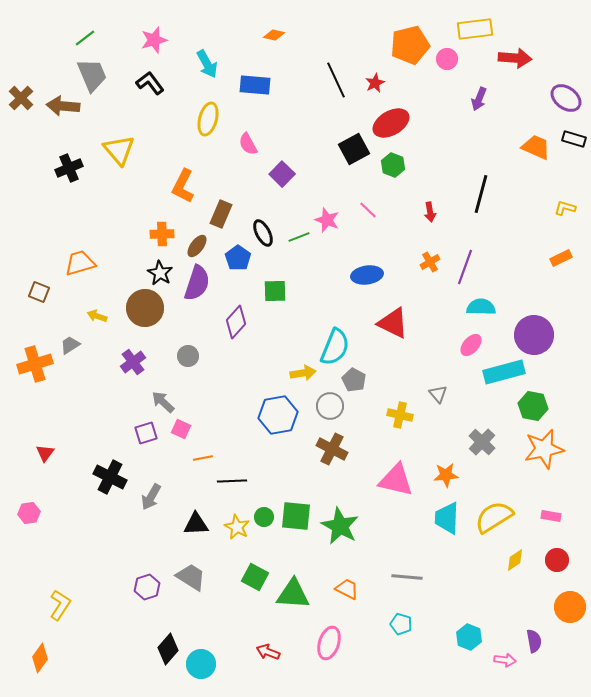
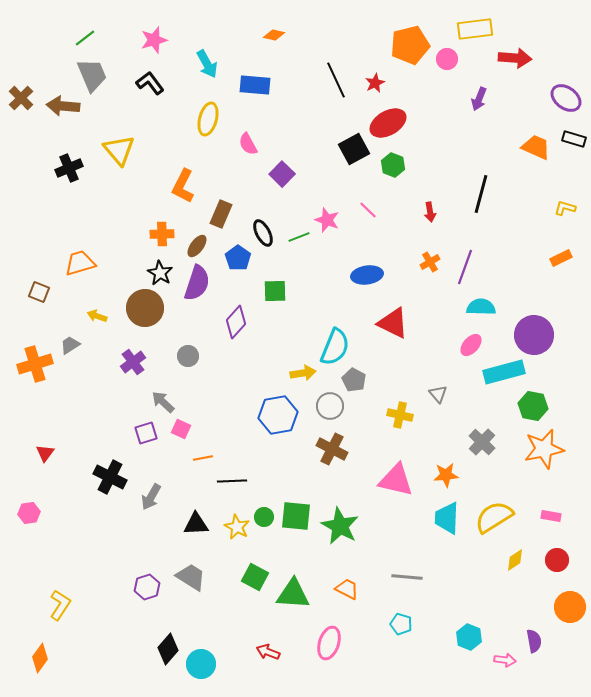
red ellipse at (391, 123): moved 3 px left
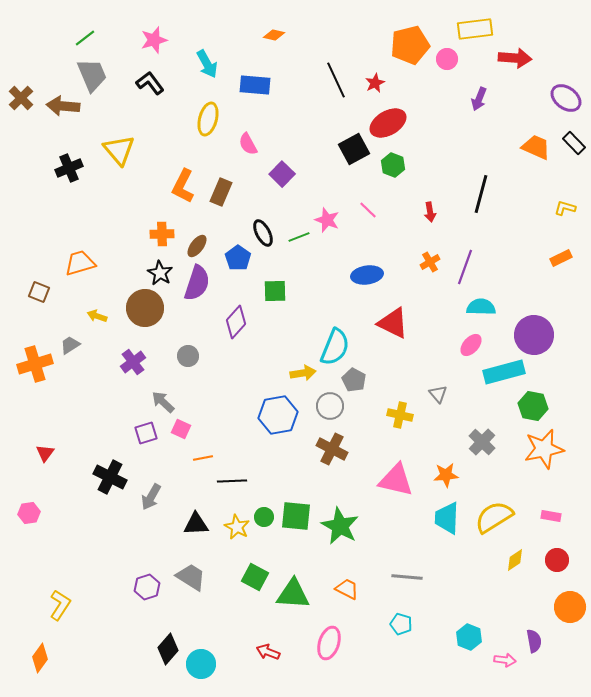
black rectangle at (574, 139): moved 4 px down; rotated 30 degrees clockwise
brown rectangle at (221, 214): moved 22 px up
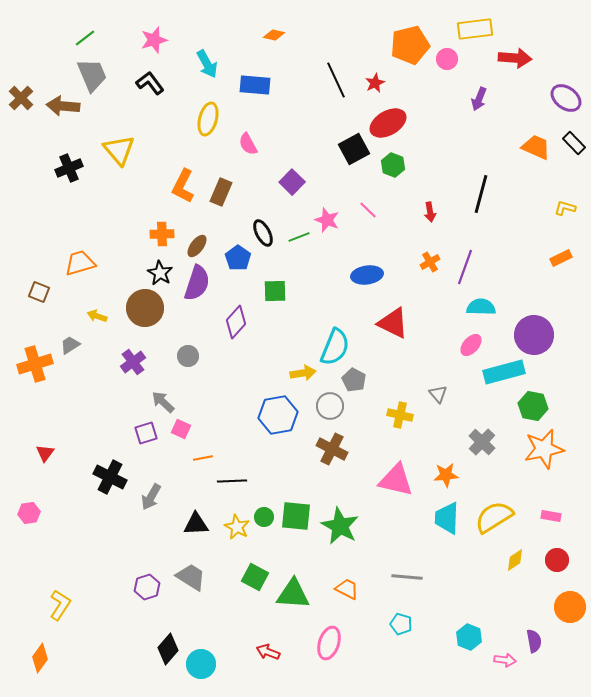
purple square at (282, 174): moved 10 px right, 8 px down
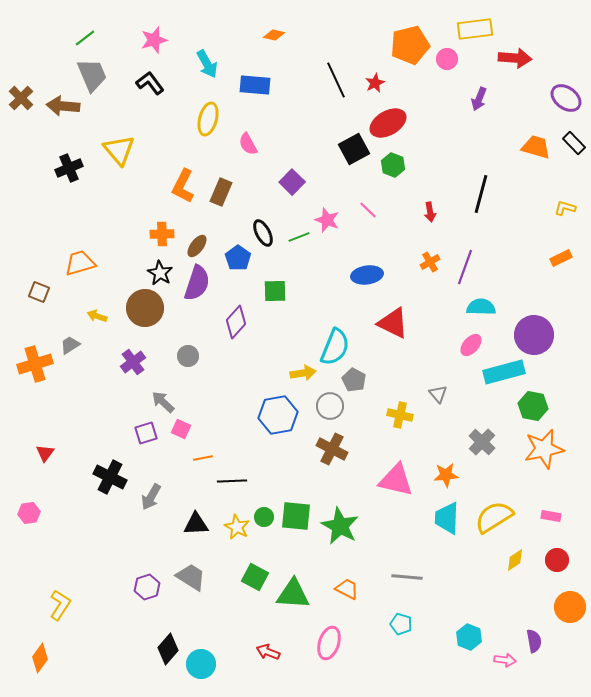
orange trapezoid at (536, 147): rotated 8 degrees counterclockwise
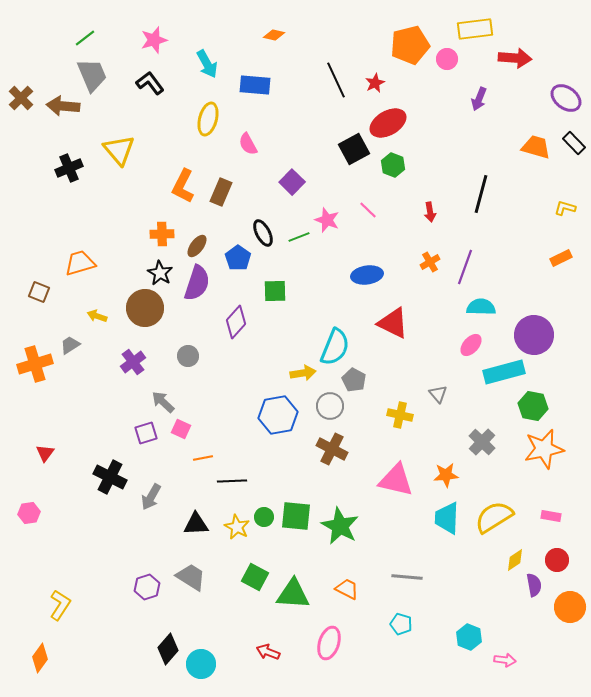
purple semicircle at (534, 641): moved 56 px up
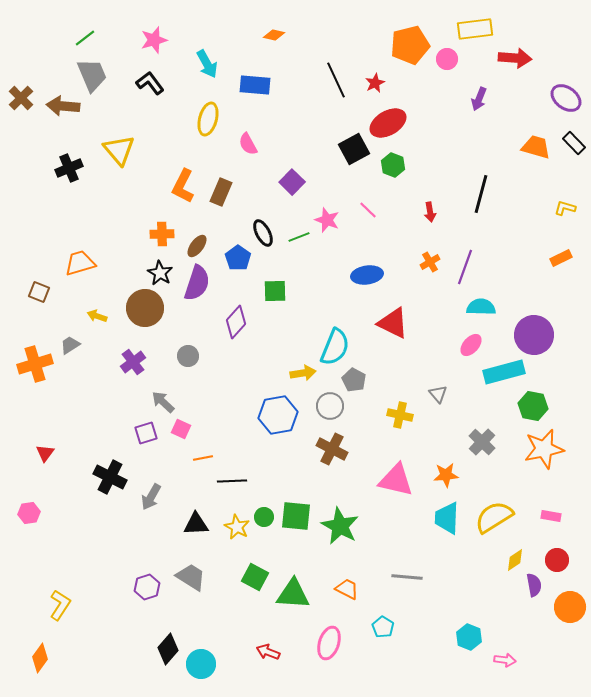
cyan pentagon at (401, 624): moved 18 px left, 3 px down; rotated 15 degrees clockwise
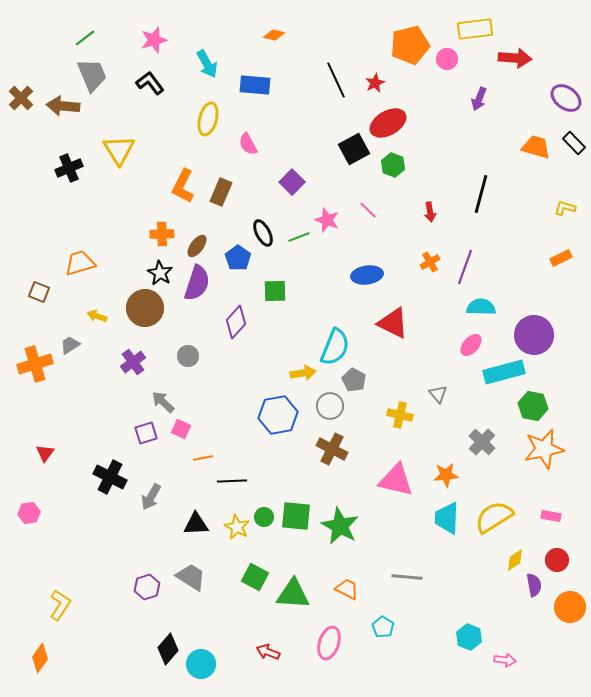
yellow triangle at (119, 150): rotated 8 degrees clockwise
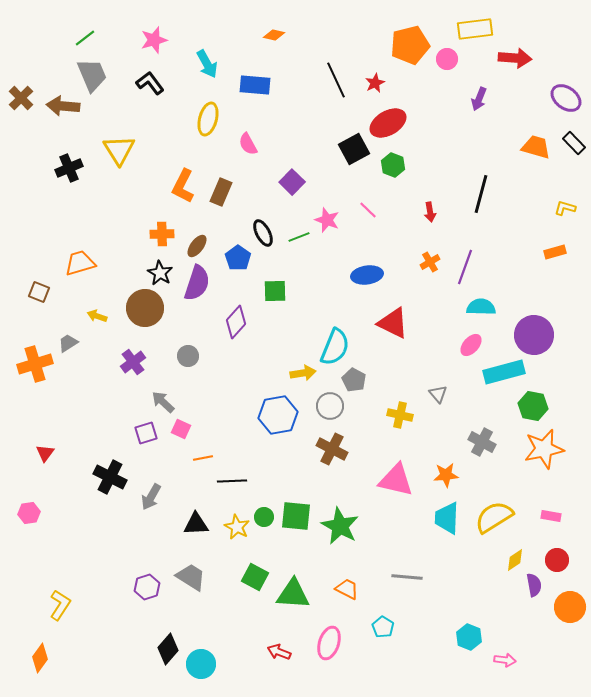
orange rectangle at (561, 258): moved 6 px left, 6 px up; rotated 10 degrees clockwise
gray trapezoid at (70, 345): moved 2 px left, 2 px up
gray cross at (482, 442): rotated 16 degrees counterclockwise
red arrow at (268, 652): moved 11 px right
